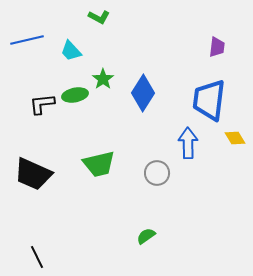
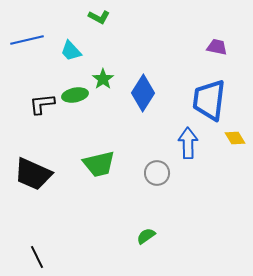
purple trapezoid: rotated 85 degrees counterclockwise
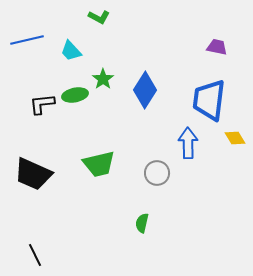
blue diamond: moved 2 px right, 3 px up
green semicircle: moved 4 px left, 13 px up; rotated 42 degrees counterclockwise
black line: moved 2 px left, 2 px up
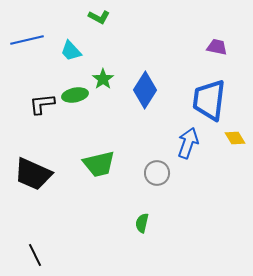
blue arrow: rotated 20 degrees clockwise
